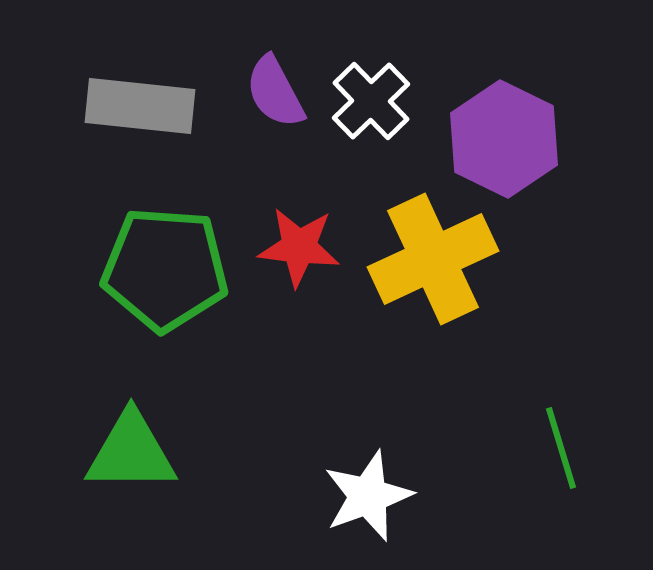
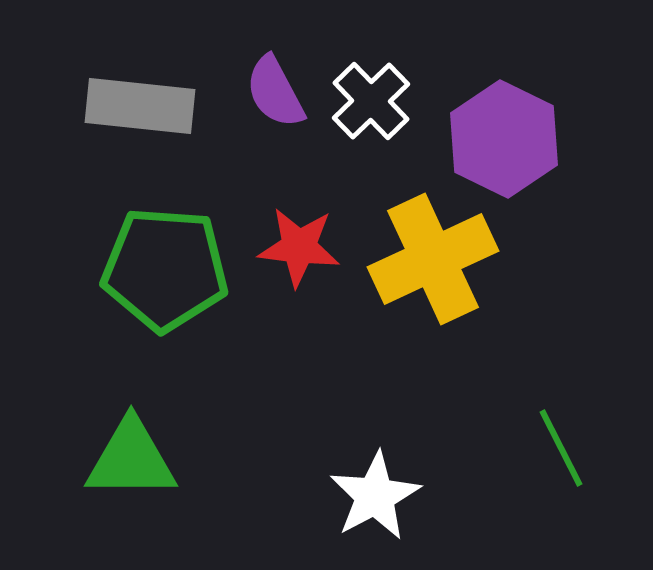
green line: rotated 10 degrees counterclockwise
green triangle: moved 7 px down
white star: moved 7 px right; rotated 8 degrees counterclockwise
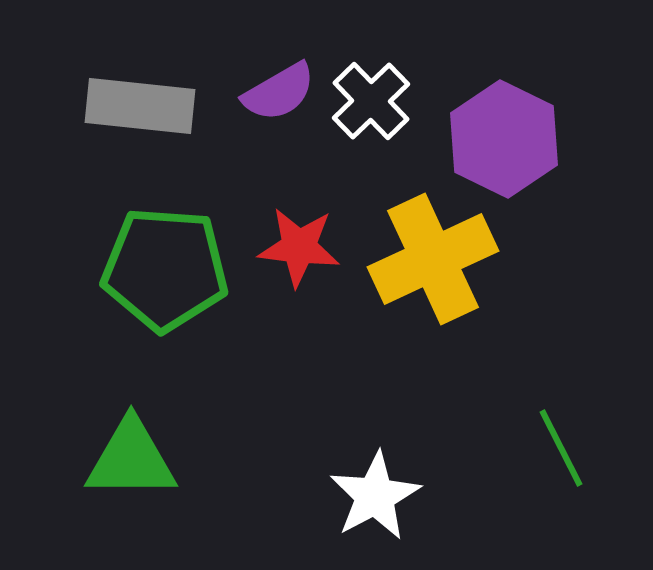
purple semicircle: moved 4 px right; rotated 92 degrees counterclockwise
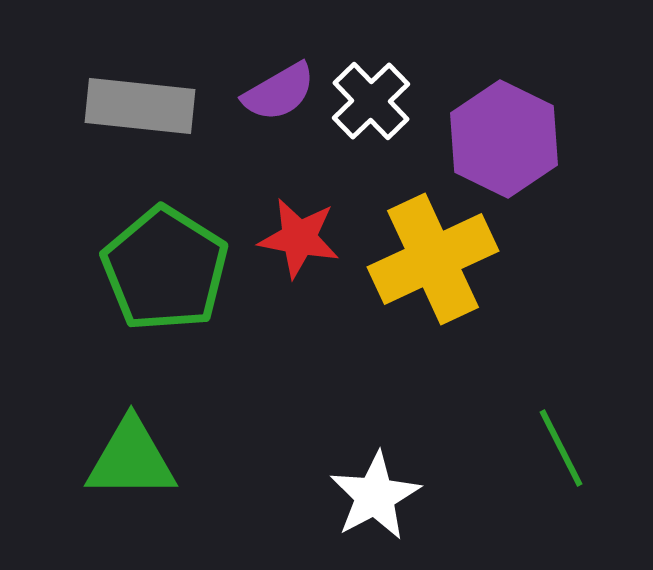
red star: moved 9 px up; rotated 4 degrees clockwise
green pentagon: rotated 28 degrees clockwise
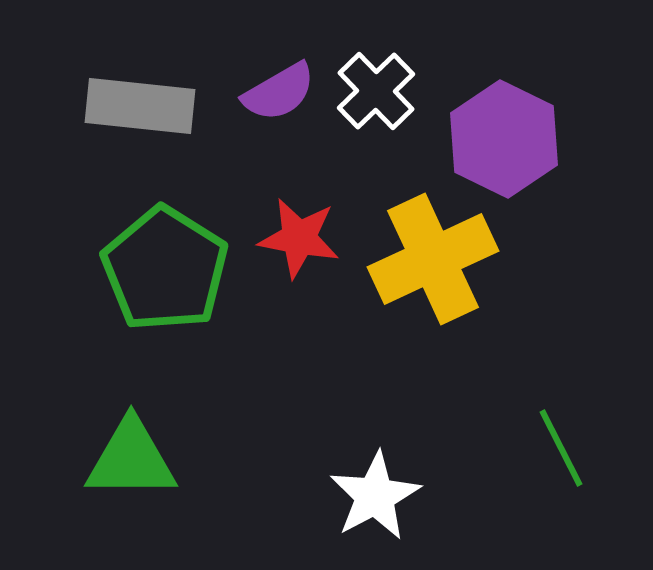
white cross: moved 5 px right, 10 px up
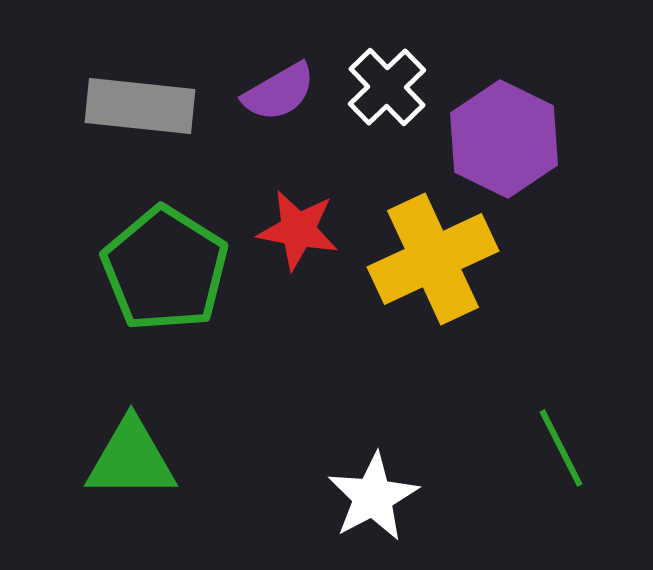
white cross: moved 11 px right, 4 px up
red star: moved 1 px left, 8 px up
white star: moved 2 px left, 1 px down
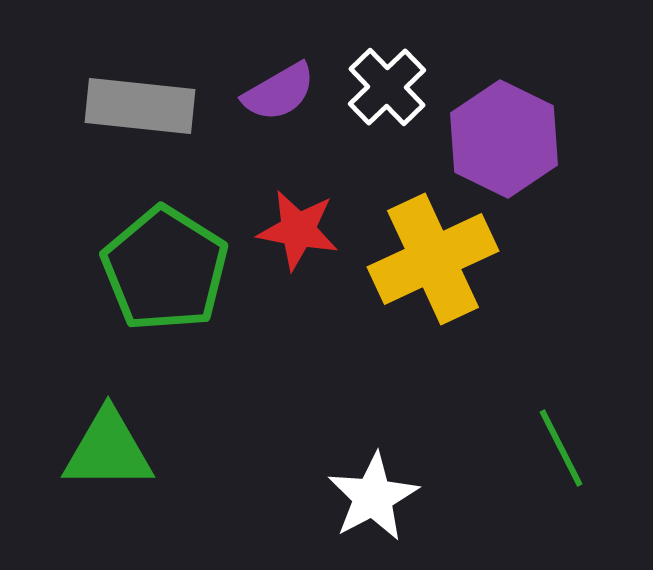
green triangle: moved 23 px left, 9 px up
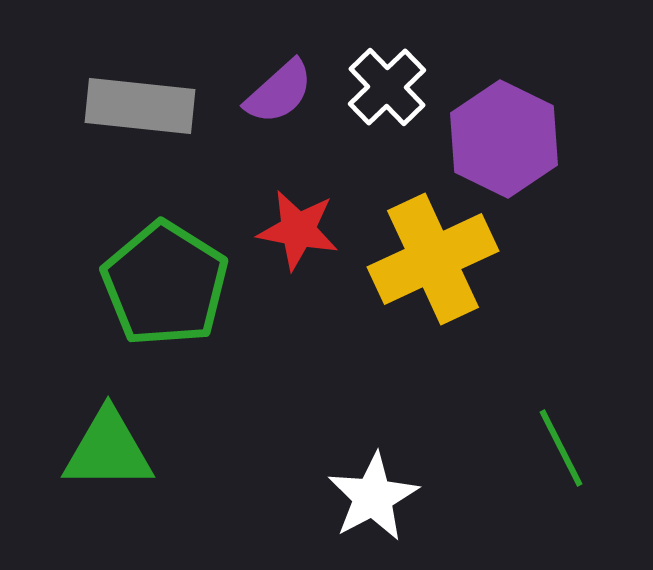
purple semicircle: rotated 12 degrees counterclockwise
green pentagon: moved 15 px down
